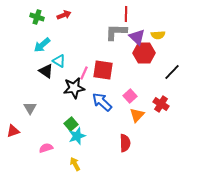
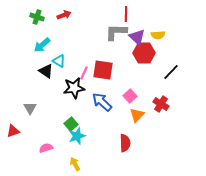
black line: moved 1 px left
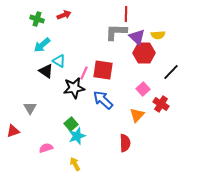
green cross: moved 2 px down
pink square: moved 13 px right, 7 px up
blue arrow: moved 1 px right, 2 px up
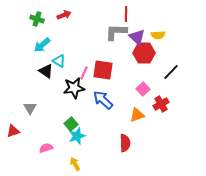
red cross: rotated 28 degrees clockwise
orange triangle: rotated 28 degrees clockwise
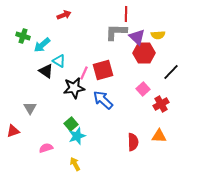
green cross: moved 14 px left, 17 px down
red square: rotated 25 degrees counterclockwise
orange triangle: moved 22 px right, 21 px down; rotated 21 degrees clockwise
red semicircle: moved 8 px right, 1 px up
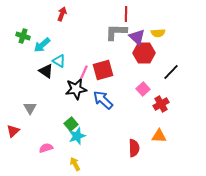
red arrow: moved 2 px left, 1 px up; rotated 48 degrees counterclockwise
yellow semicircle: moved 2 px up
pink line: moved 1 px up
black star: moved 2 px right, 1 px down
red triangle: rotated 24 degrees counterclockwise
red semicircle: moved 1 px right, 6 px down
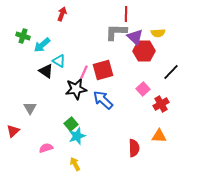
purple triangle: moved 2 px left
red hexagon: moved 2 px up
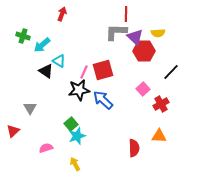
black star: moved 3 px right, 1 px down
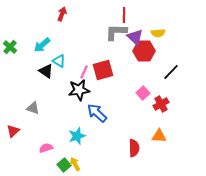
red line: moved 2 px left, 1 px down
green cross: moved 13 px left, 11 px down; rotated 24 degrees clockwise
pink square: moved 4 px down
blue arrow: moved 6 px left, 13 px down
gray triangle: moved 3 px right; rotated 40 degrees counterclockwise
green square: moved 7 px left, 41 px down
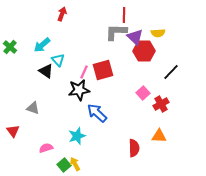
cyan triangle: moved 1 px left, 1 px up; rotated 16 degrees clockwise
red triangle: rotated 24 degrees counterclockwise
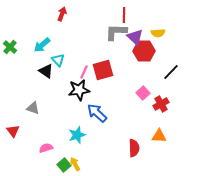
cyan star: moved 1 px up
